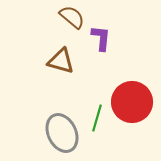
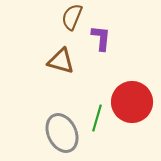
brown semicircle: rotated 108 degrees counterclockwise
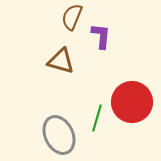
purple L-shape: moved 2 px up
gray ellipse: moved 3 px left, 2 px down
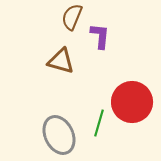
purple L-shape: moved 1 px left
green line: moved 2 px right, 5 px down
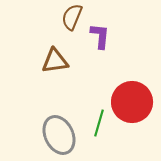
brown triangle: moved 6 px left; rotated 24 degrees counterclockwise
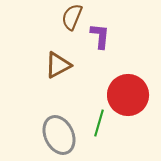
brown triangle: moved 3 px right, 4 px down; rotated 20 degrees counterclockwise
red circle: moved 4 px left, 7 px up
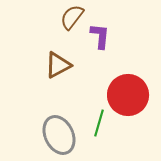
brown semicircle: rotated 16 degrees clockwise
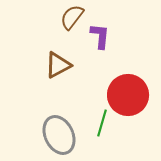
green line: moved 3 px right
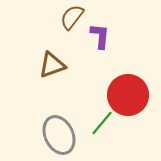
brown triangle: moved 6 px left; rotated 8 degrees clockwise
green line: rotated 24 degrees clockwise
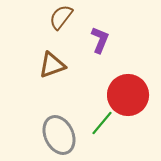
brown semicircle: moved 11 px left
purple L-shape: moved 4 px down; rotated 16 degrees clockwise
